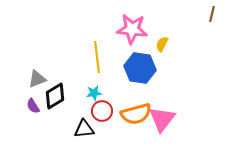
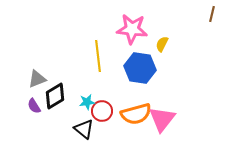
yellow line: moved 1 px right, 1 px up
cyan star: moved 7 px left, 9 px down
purple semicircle: moved 1 px right
black triangle: rotated 45 degrees clockwise
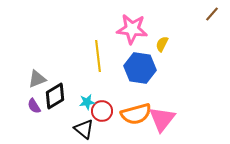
brown line: rotated 28 degrees clockwise
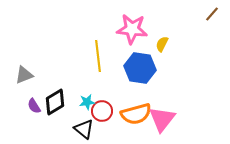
gray triangle: moved 13 px left, 4 px up
black diamond: moved 6 px down
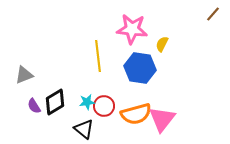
brown line: moved 1 px right
red circle: moved 2 px right, 5 px up
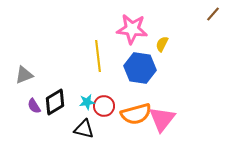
black triangle: rotated 25 degrees counterclockwise
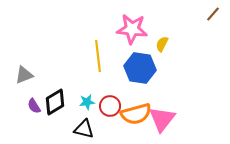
red circle: moved 6 px right
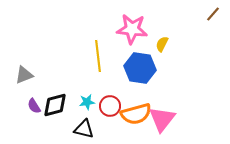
black diamond: moved 3 px down; rotated 16 degrees clockwise
